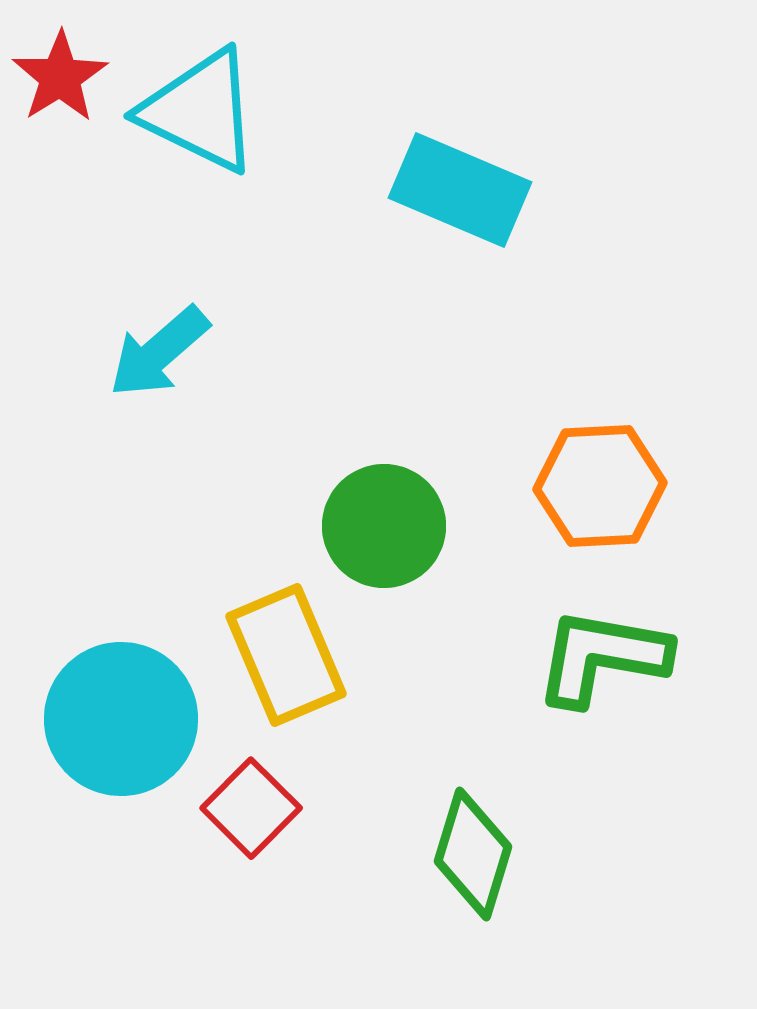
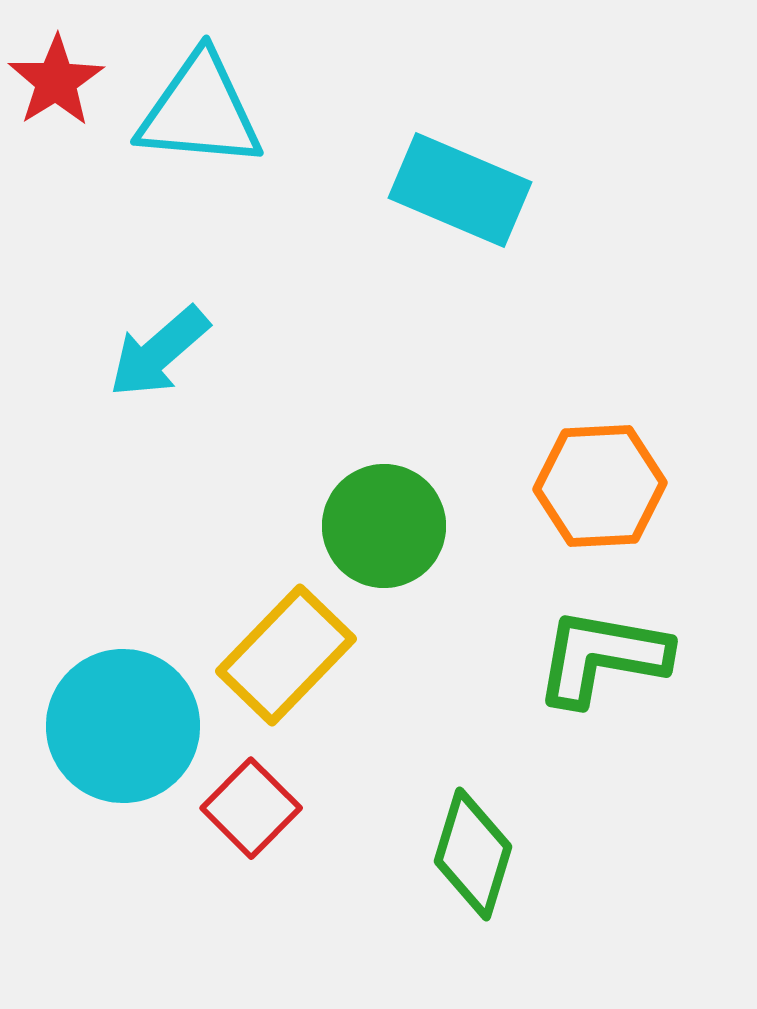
red star: moved 4 px left, 4 px down
cyan triangle: rotated 21 degrees counterclockwise
yellow rectangle: rotated 67 degrees clockwise
cyan circle: moved 2 px right, 7 px down
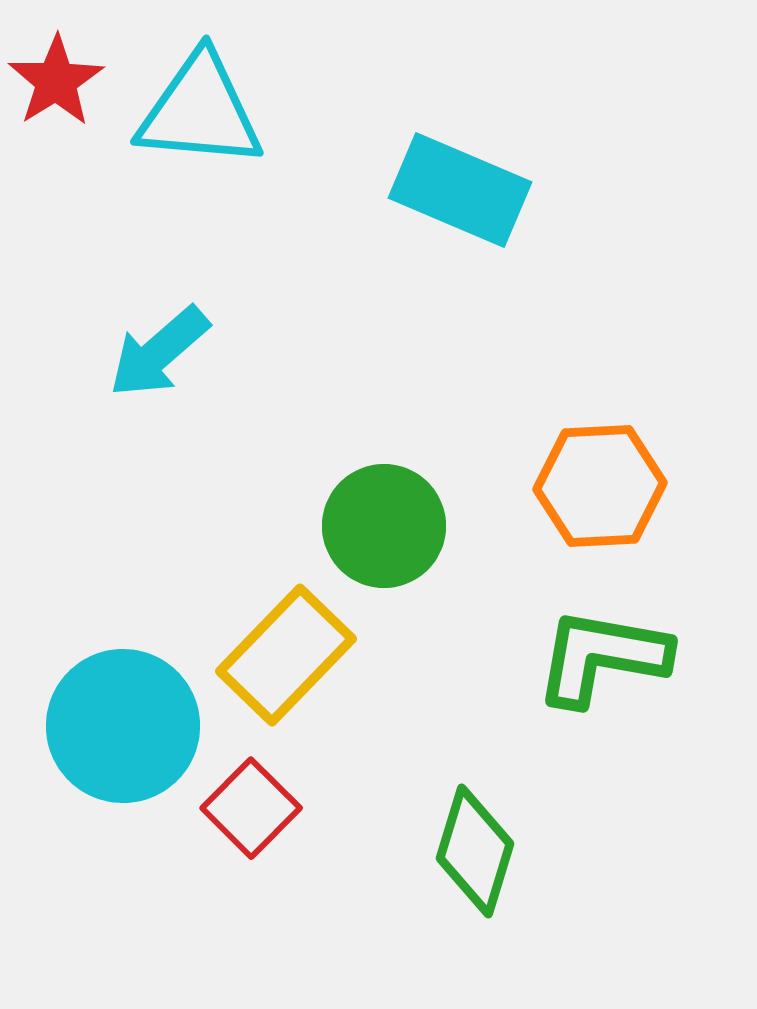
green diamond: moved 2 px right, 3 px up
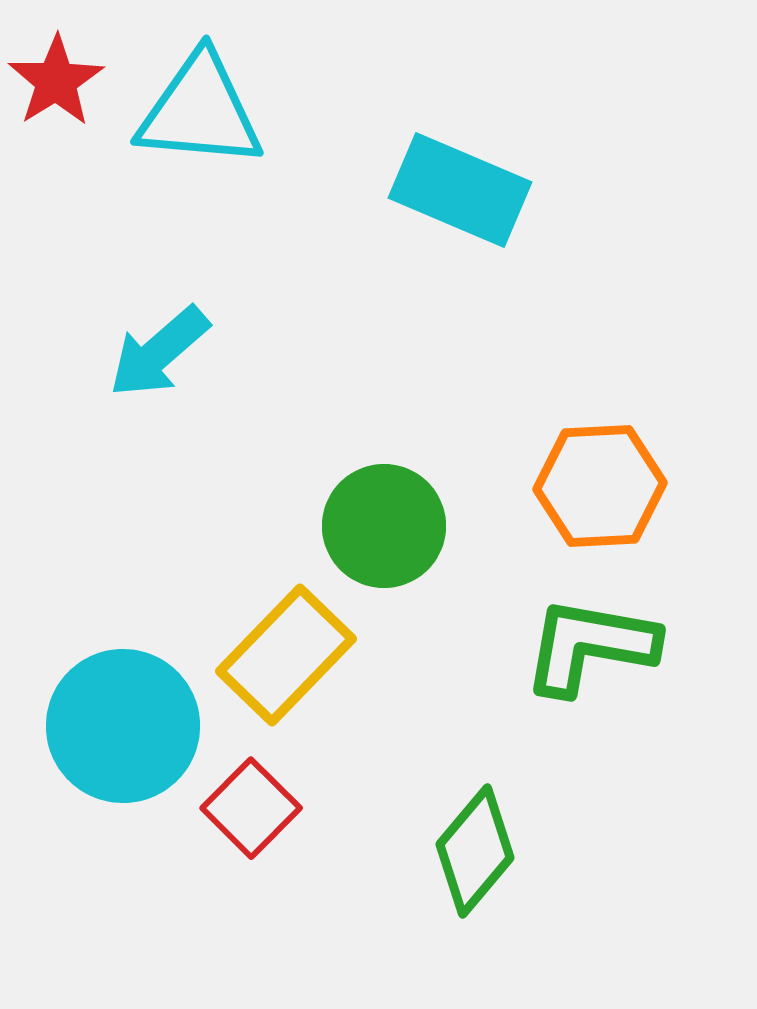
green L-shape: moved 12 px left, 11 px up
green diamond: rotated 23 degrees clockwise
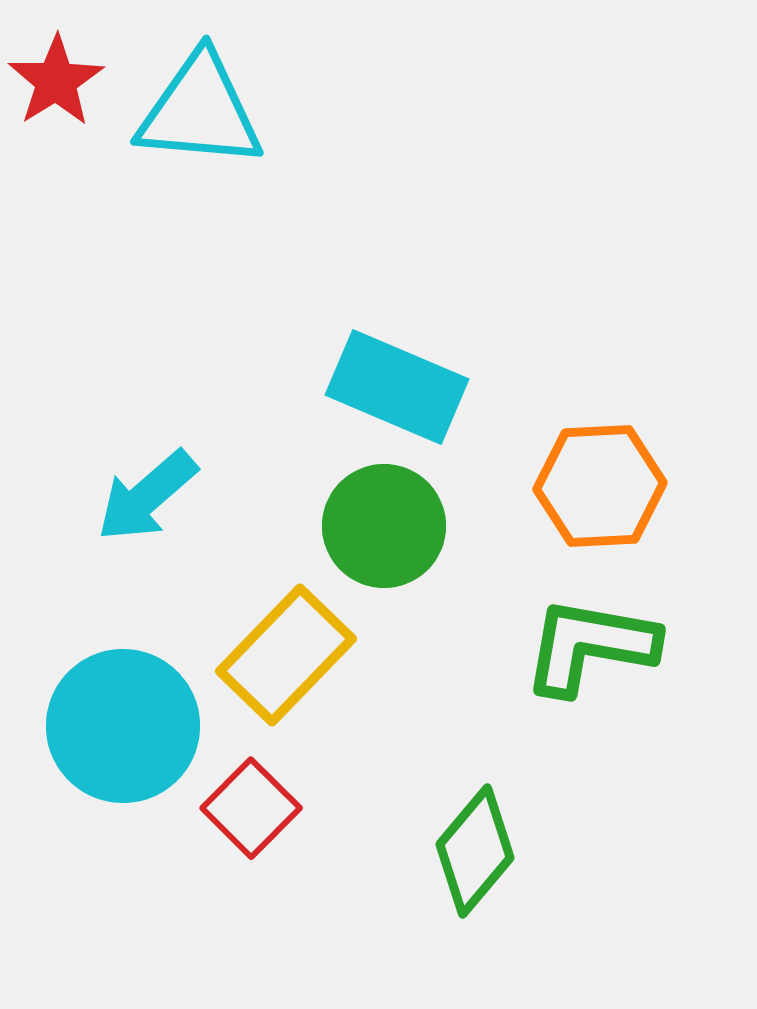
cyan rectangle: moved 63 px left, 197 px down
cyan arrow: moved 12 px left, 144 px down
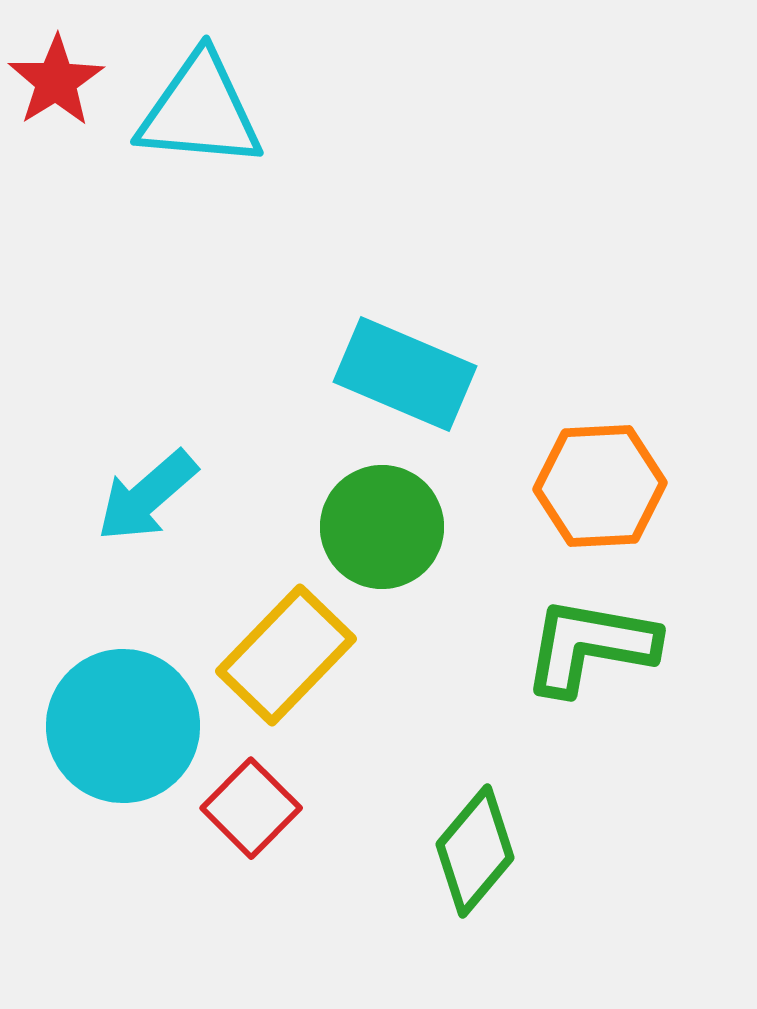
cyan rectangle: moved 8 px right, 13 px up
green circle: moved 2 px left, 1 px down
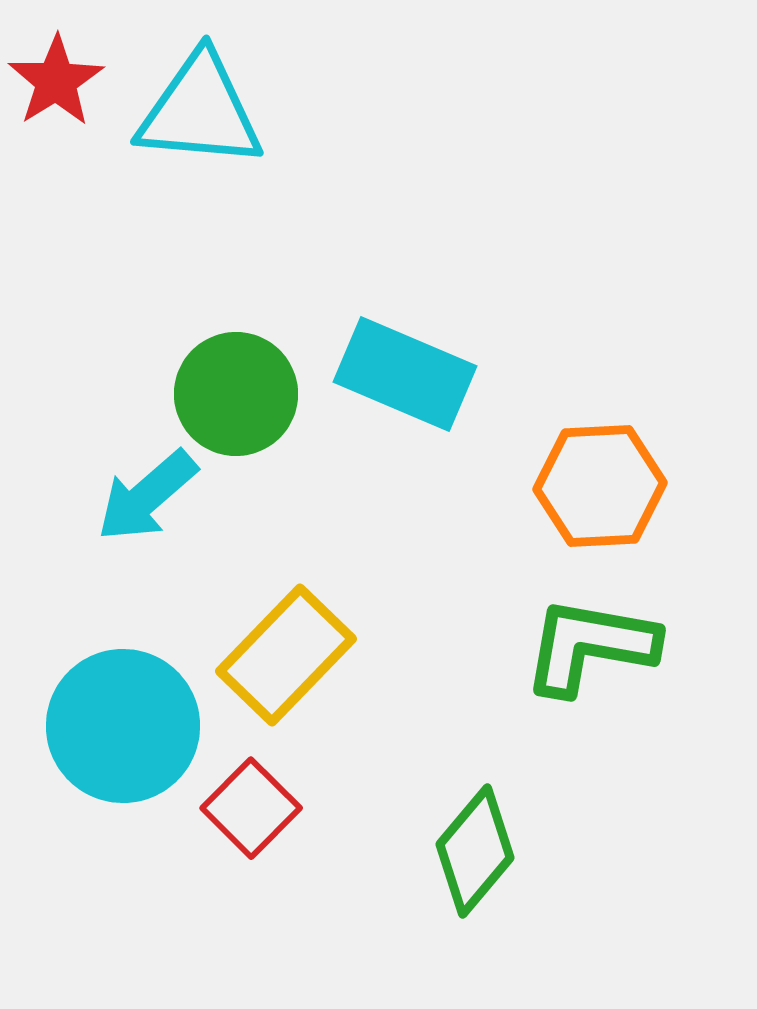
green circle: moved 146 px left, 133 px up
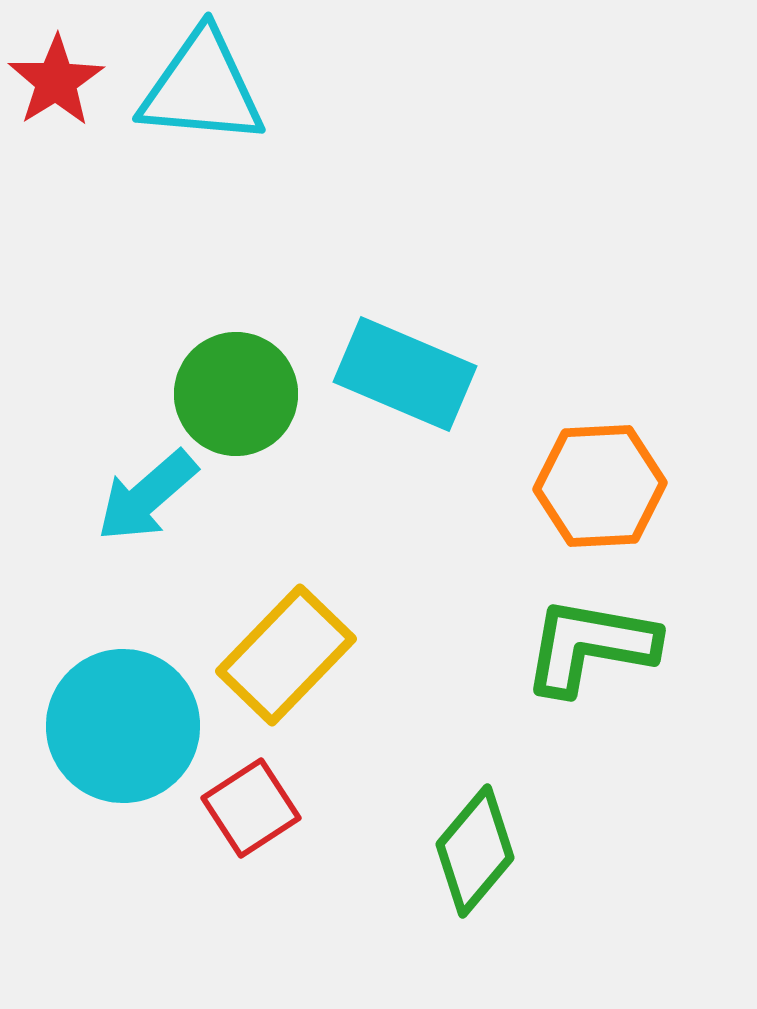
cyan triangle: moved 2 px right, 23 px up
red square: rotated 12 degrees clockwise
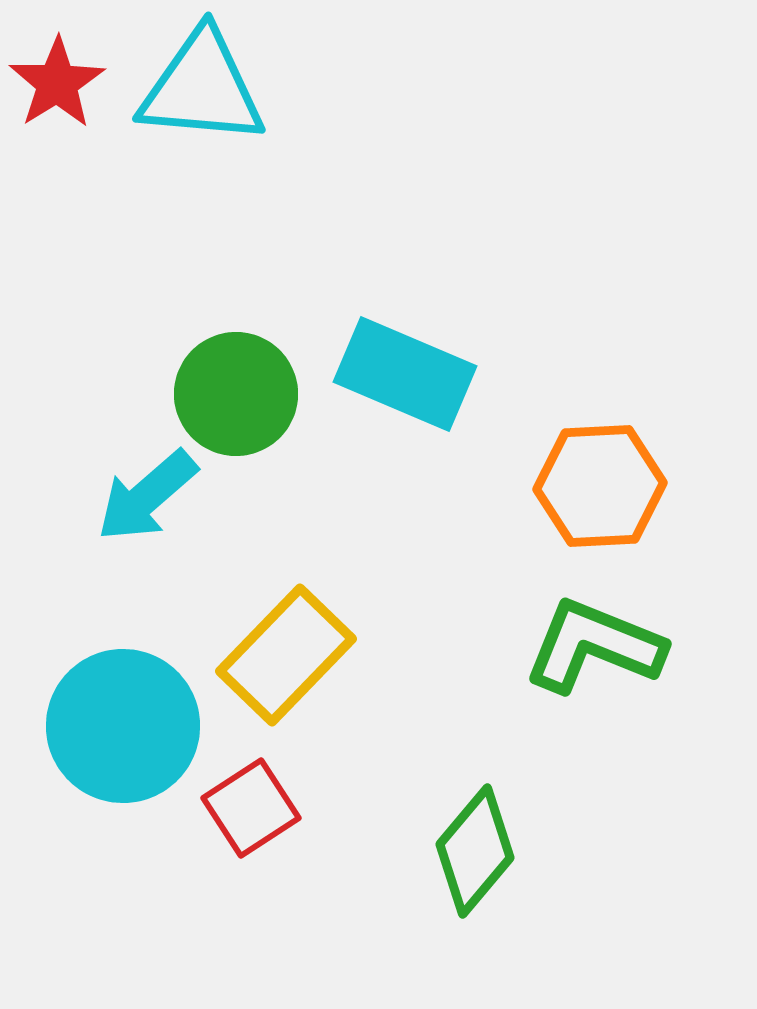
red star: moved 1 px right, 2 px down
green L-shape: moved 4 px right; rotated 12 degrees clockwise
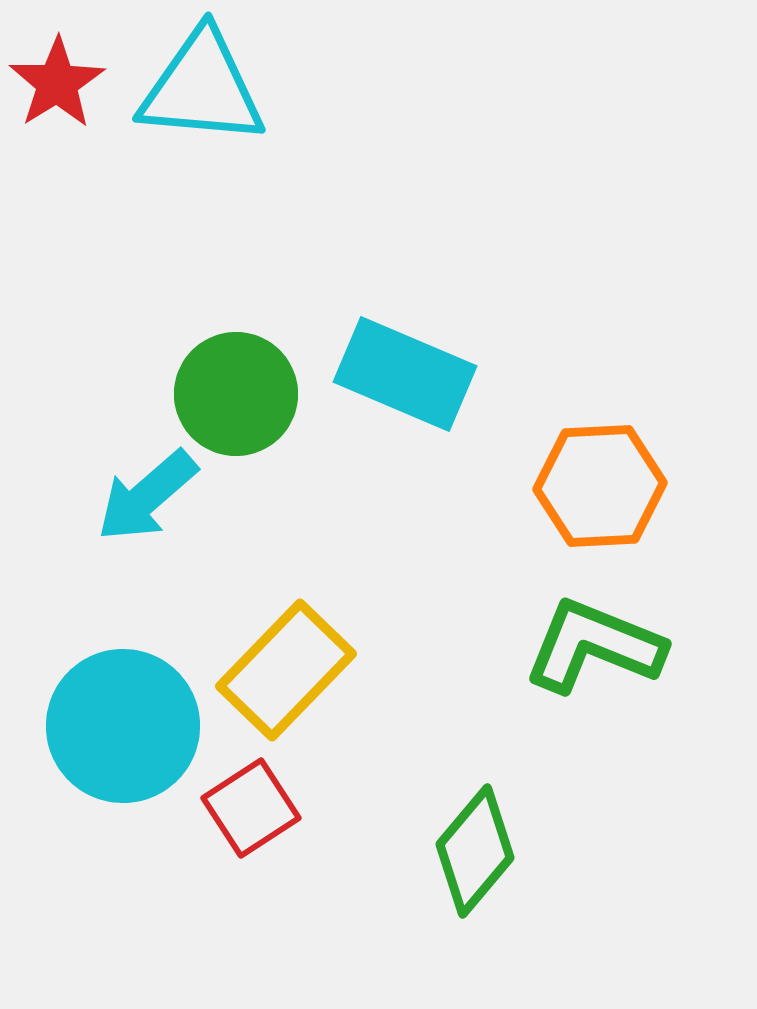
yellow rectangle: moved 15 px down
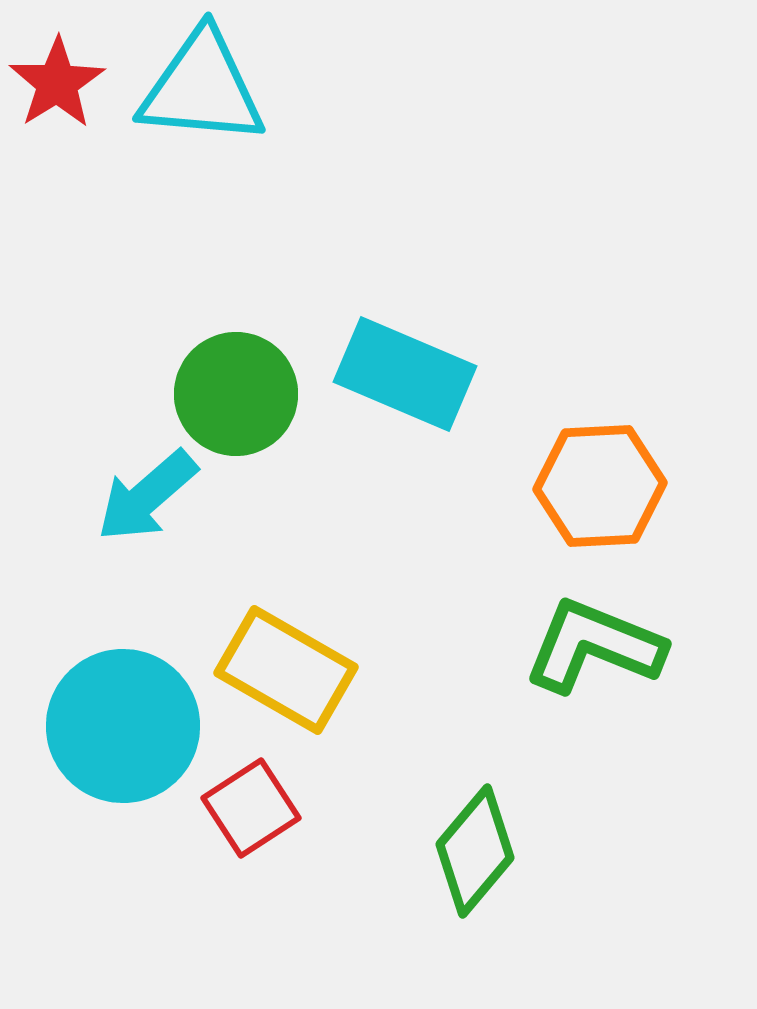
yellow rectangle: rotated 76 degrees clockwise
